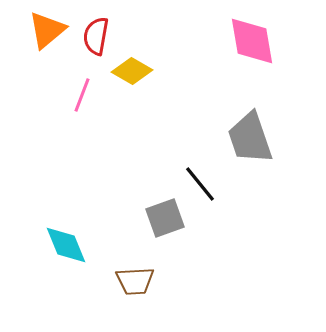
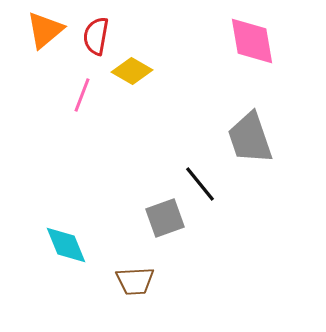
orange triangle: moved 2 px left
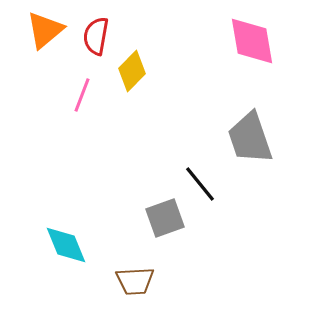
yellow diamond: rotated 75 degrees counterclockwise
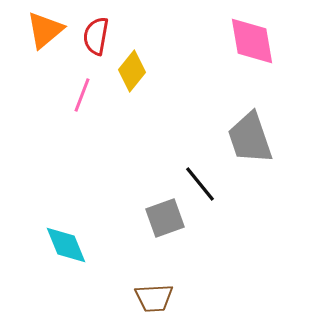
yellow diamond: rotated 6 degrees counterclockwise
brown trapezoid: moved 19 px right, 17 px down
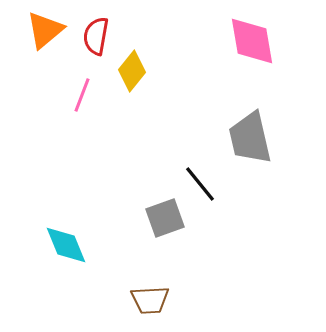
gray trapezoid: rotated 6 degrees clockwise
brown trapezoid: moved 4 px left, 2 px down
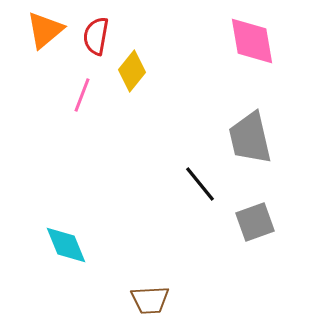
gray square: moved 90 px right, 4 px down
